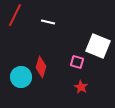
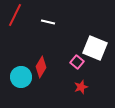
white square: moved 3 px left, 2 px down
pink square: rotated 24 degrees clockwise
red diamond: rotated 15 degrees clockwise
red star: rotated 24 degrees clockwise
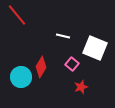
red line: moved 2 px right; rotated 65 degrees counterclockwise
white line: moved 15 px right, 14 px down
pink square: moved 5 px left, 2 px down
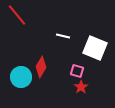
pink square: moved 5 px right, 7 px down; rotated 24 degrees counterclockwise
red star: rotated 16 degrees counterclockwise
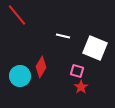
cyan circle: moved 1 px left, 1 px up
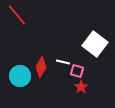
white line: moved 26 px down
white square: moved 4 px up; rotated 15 degrees clockwise
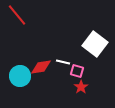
red diamond: rotated 50 degrees clockwise
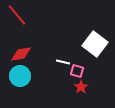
red diamond: moved 20 px left, 13 px up
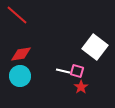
red line: rotated 10 degrees counterclockwise
white square: moved 3 px down
white line: moved 9 px down
